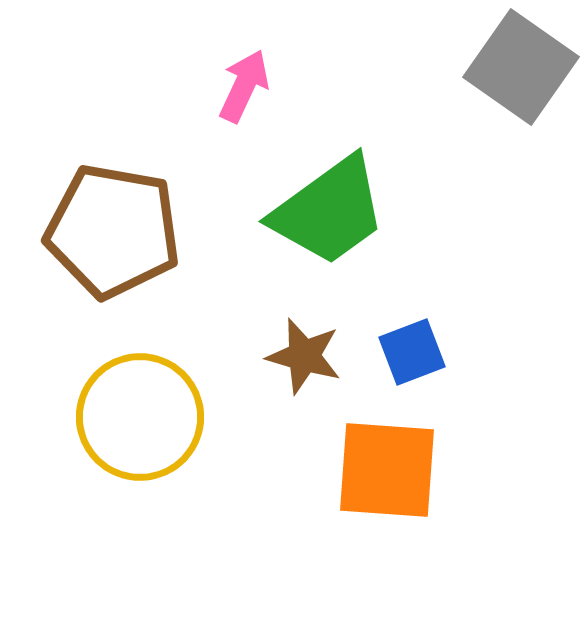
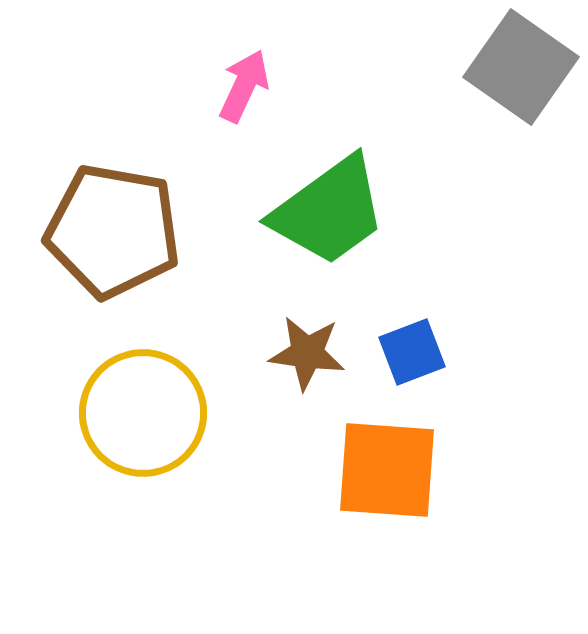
brown star: moved 3 px right, 3 px up; rotated 8 degrees counterclockwise
yellow circle: moved 3 px right, 4 px up
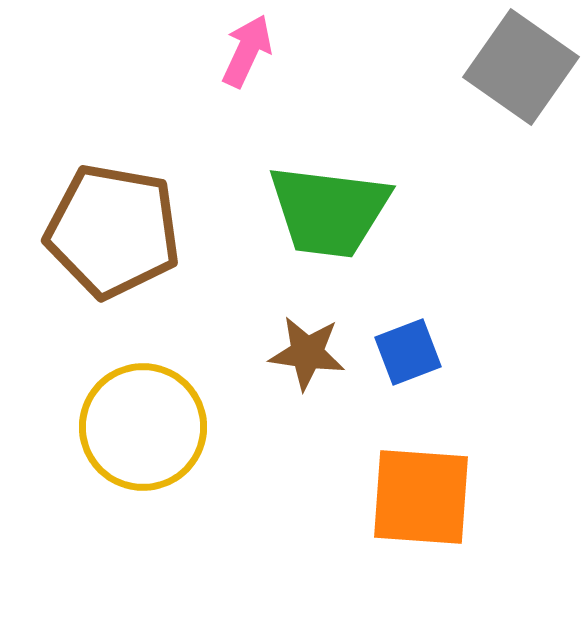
pink arrow: moved 3 px right, 35 px up
green trapezoid: rotated 43 degrees clockwise
blue square: moved 4 px left
yellow circle: moved 14 px down
orange square: moved 34 px right, 27 px down
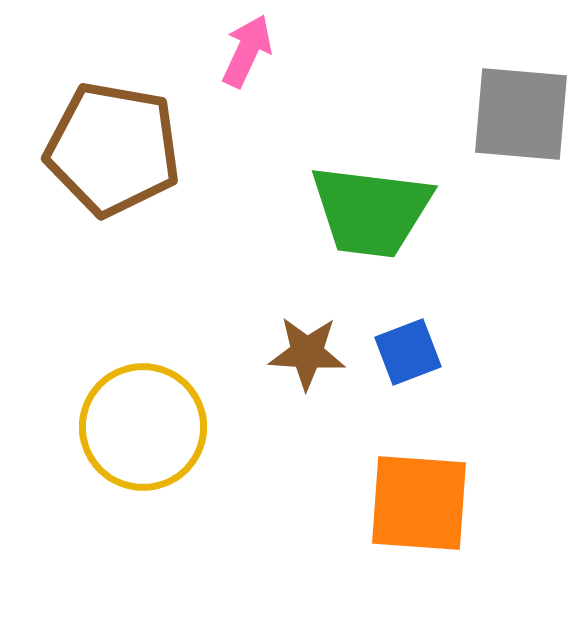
gray square: moved 47 px down; rotated 30 degrees counterclockwise
green trapezoid: moved 42 px right
brown pentagon: moved 82 px up
brown star: rotated 4 degrees counterclockwise
orange square: moved 2 px left, 6 px down
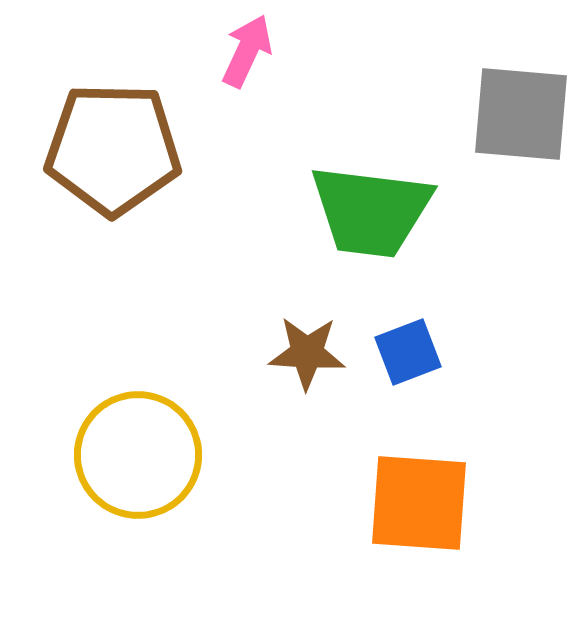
brown pentagon: rotated 9 degrees counterclockwise
yellow circle: moved 5 px left, 28 px down
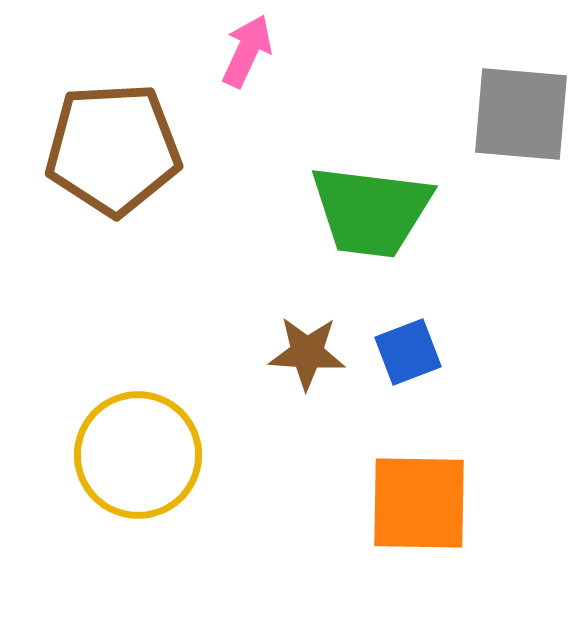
brown pentagon: rotated 4 degrees counterclockwise
orange square: rotated 3 degrees counterclockwise
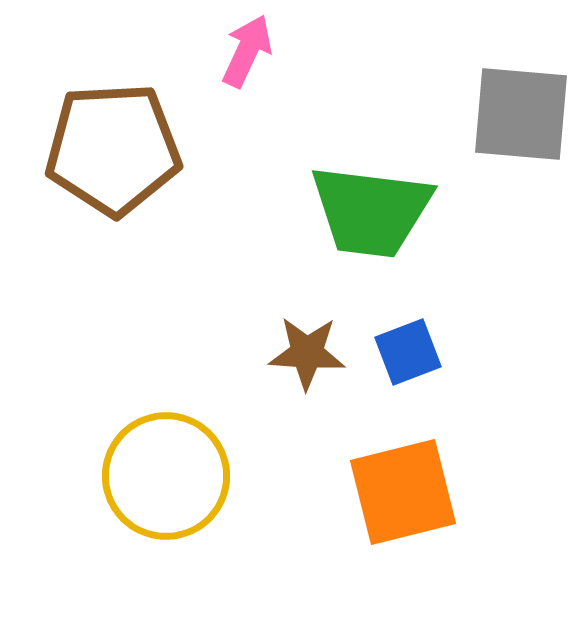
yellow circle: moved 28 px right, 21 px down
orange square: moved 16 px left, 11 px up; rotated 15 degrees counterclockwise
